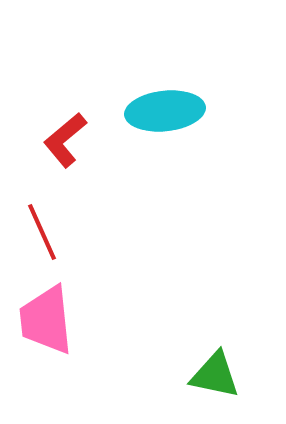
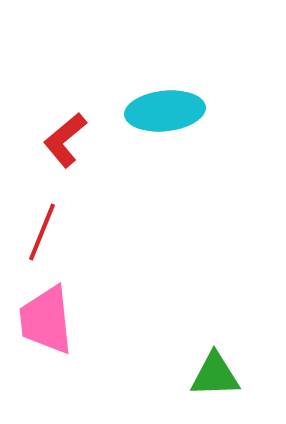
red line: rotated 46 degrees clockwise
green triangle: rotated 14 degrees counterclockwise
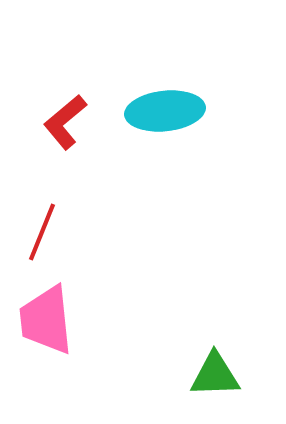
red L-shape: moved 18 px up
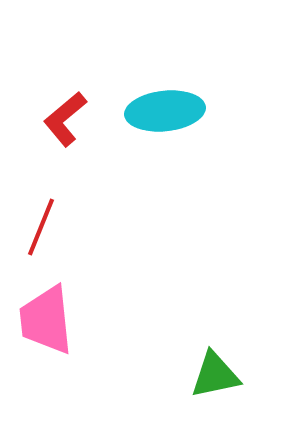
red L-shape: moved 3 px up
red line: moved 1 px left, 5 px up
green triangle: rotated 10 degrees counterclockwise
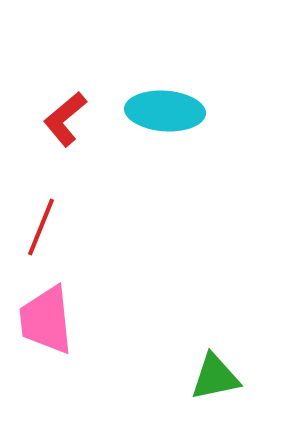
cyan ellipse: rotated 10 degrees clockwise
green triangle: moved 2 px down
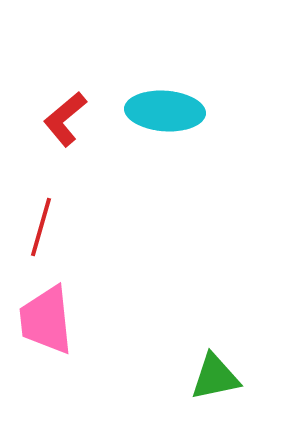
red line: rotated 6 degrees counterclockwise
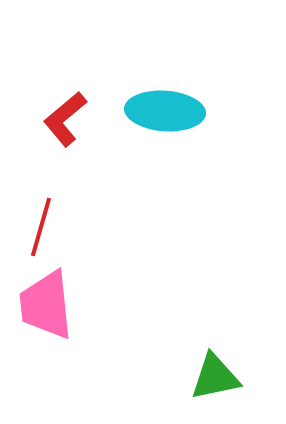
pink trapezoid: moved 15 px up
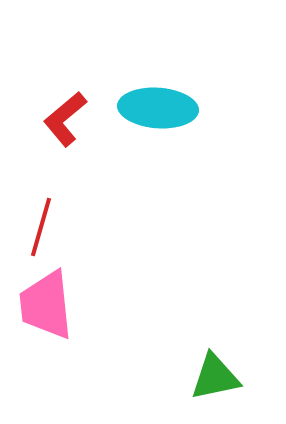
cyan ellipse: moved 7 px left, 3 px up
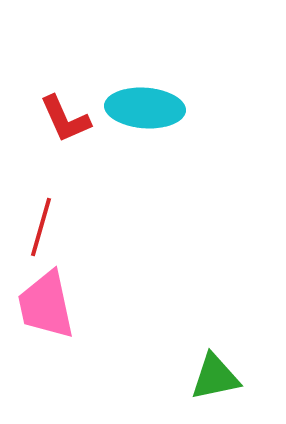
cyan ellipse: moved 13 px left
red L-shape: rotated 74 degrees counterclockwise
pink trapezoid: rotated 6 degrees counterclockwise
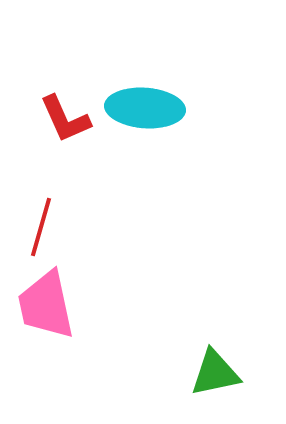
green triangle: moved 4 px up
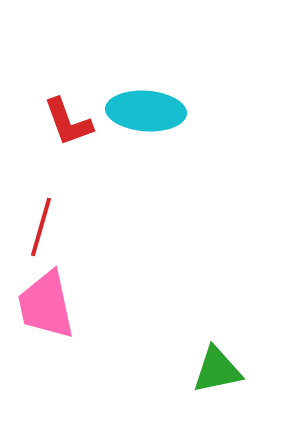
cyan ellipse: moved 1 px right, 3 px down
red L-shape: moved 3 px right, 3 px down; rotated 4 degrees clockwise
green triangle: moved 2 px right, 3 px up
